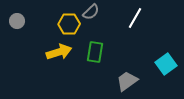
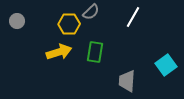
white line: moved 2 px left, 1 px up
cyan square: moved 1 px down
gray trapezoid: rotated 50 degrees counterclockwise
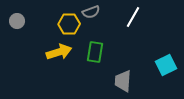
gray semicircle: rotated 24 degrees clockwise
cyan square: rotated 10 degrees clockwise
gray trapezoid: moved 4 px left
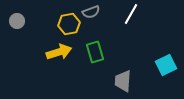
white line: moved 2 px left, 3 px up
yellow hexagon: rotated 10 degrees counterclockwise
green rectangle: rotated 25 degrees counterclockwise
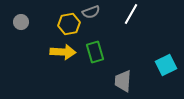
gray circle: moved 4 px right, 1 px down
yellow arrow: moved 4 px right; rotated 20 degrees clockwise
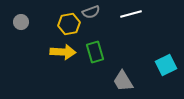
white line: rotated 45 degrees clockwise
gray trapezoid: rotated 35 degrees counterclockwise
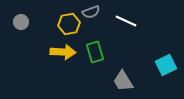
white line: moved 5 px left, 7 px down; rotated 40 degrees clockwise
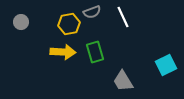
gray semicircle: moved 1 px right
white line: moved 3 px left, 4 px up; rotated 40 degrees clockwise
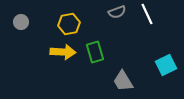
gray semicircle: moved 25 px right
white line: moved 24 px right, 3 px up
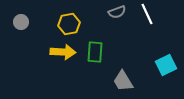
green rectangle: rotated 20 degrees clockwise
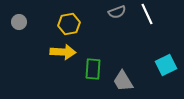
gray circle: moved 2 px left
green rectangle: moved 2 px left, 17 px down
